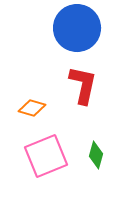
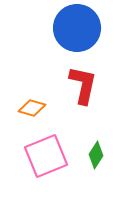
green diamond: rotated 16 degrees clockwise
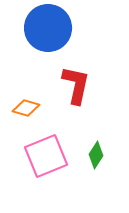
blue circle: moved 29 px left
red L-shape: moved 7 px left
orange diamond: moved 6 px left
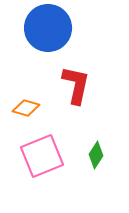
pink square: moved 4 px left
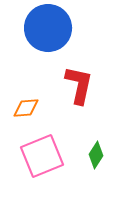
red L-shape: moved 3 px right
orange diamond: rotated 20 degrees counterclockwise
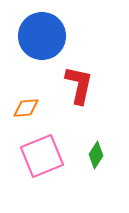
blue circle: moved 6 px left, 8 px down
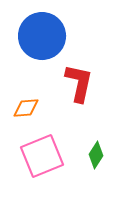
red L-shape: moved 2 px up
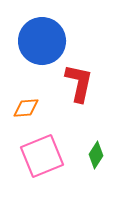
blue circle: moved 5 px down
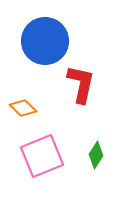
blue circle: moved 3 px right
red L-shape: moved 2 px right, 1 px down
orange diamond: moved 3 px left; rotated 48 degrees clockwise
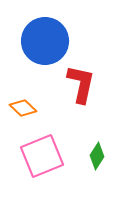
green diamond: moved 1 px right, 1 px down
